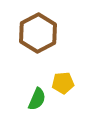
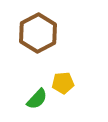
green semicircle: rotated 20 degrees clockwise
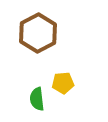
green semicircle: rotated 130 degrees clockwise
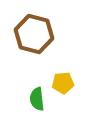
brown hexagon: moved 4 px left, 1 px down; rotated 18 degrees counterclockwise
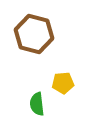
green semicircle: moved 5 px down
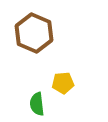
brown hexagon: moved 1 px up; rotated 9 degrees clockwise
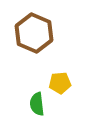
yellow pentagon: moved 3 px left
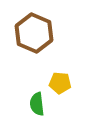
yellow pentagon: rotated 10 degrees clockwise
